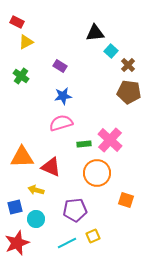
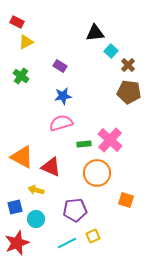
orange triangle: rotated 30 degrees clockwise
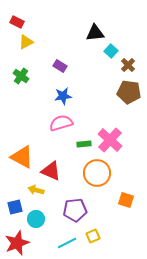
red triangle: moved 4 px down
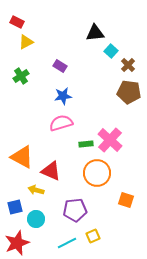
green cross: rotated 21 degrees clockwise
green rectangle: moved 2 px right
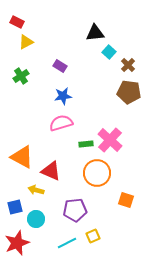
cyan square: moved 2 px left, 1 px down
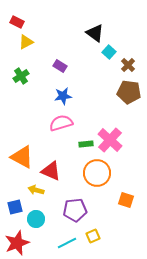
black triangle: rotated 42 degrees clockwise
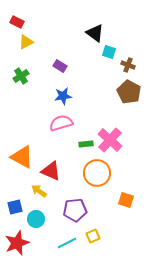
cyan square: rotated 24 degrees counterclockwise
brown cross: rotated 24 degrees counterclockwise
brown pentagon: rotated 20 degrees clockwise
yellow arrow: moved 3 px right, 1 px down; rotated 21 degrees clockwise
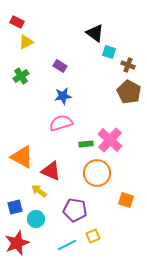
purple pentagon: rotated 15 degrees clockwise
cyan line: moved 2 px down
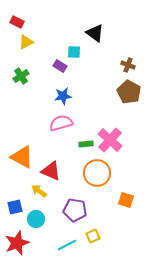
cyan square: moved 35 px left; rotated 16 degrees counterclockwise
